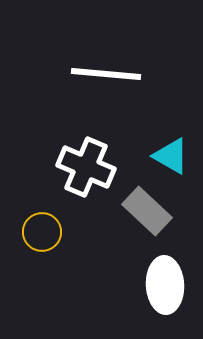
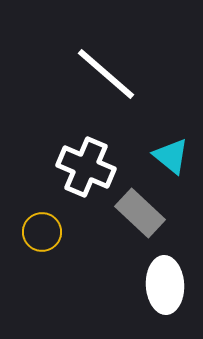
white line: rotated 36 degrees clockwise
cyan triangle: rotated 9 degrees clockwise
gray rectangle: moved 7 px left, 2 px down
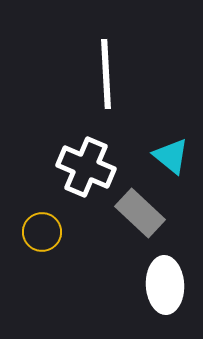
white line: rotated 46 degrees clockwise
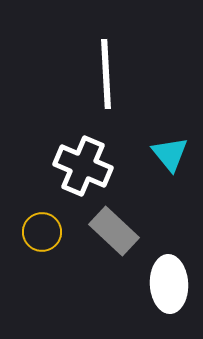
cyan triangle: moved 1 px left, 2 px up; rotated 12 degrees clockwise
white cross: moved 3 px left, 1 px up
gray rectangle: moved 26 px left, 18 px down
white ellipse: moved 4 px right, 1 px up
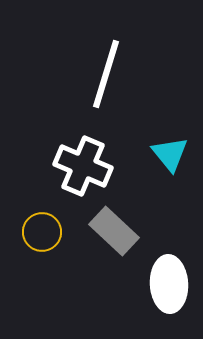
white line: rotated 20 degrees clockwise
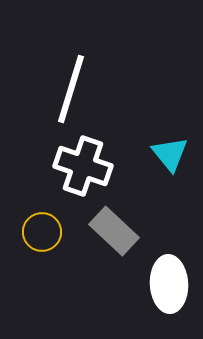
white line: moved 35 px left, 15 px down
white cross: rotated 4 degrees counterclockwise
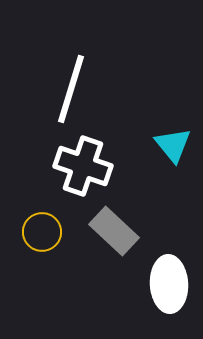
cyan triangle: moved 3 px right, 9 px up
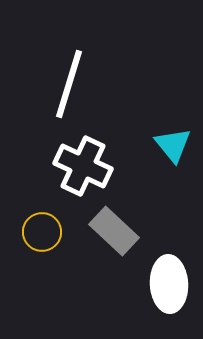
white line: moved 2 px left, 5 px up
white cross: rotated 6 degrees clockwise
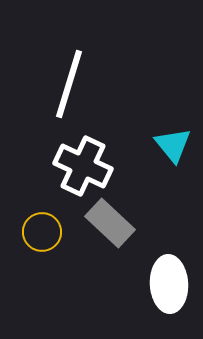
gray rectangle: moved 4 px left, 8 px up
